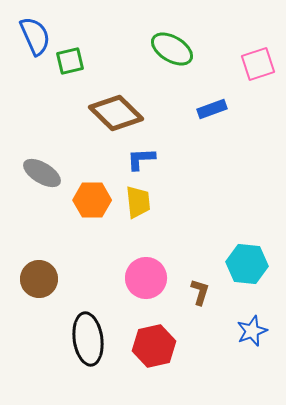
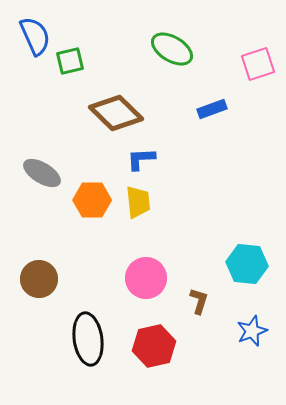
brown L-shape: moved 1 px left, 9 px down
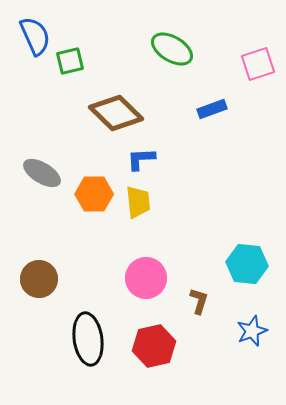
orange hexagon: moved 2 px right, 6 px up
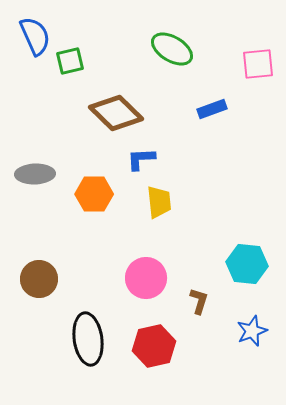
pink square: rotated 12 degrees clockwise
gray ellipse: moved 7 px left, 1 px down; rotated 33 degrees counterclockwise
yellow trapezoid: moved 21 px right
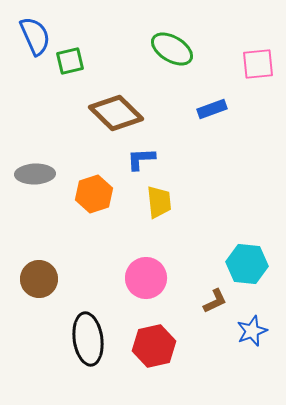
orange hexagon: rotated 18 degrees counterclockwise
brown L-shape: moved 16 px right; rotated 48 degrees clockwise
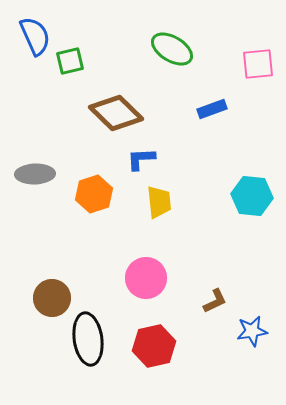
cyan hexagon: moved 5 px right, 68 px up
brown circle: moved 13 px right, 19 px down
blue star: rotated 12 degrees clockwise
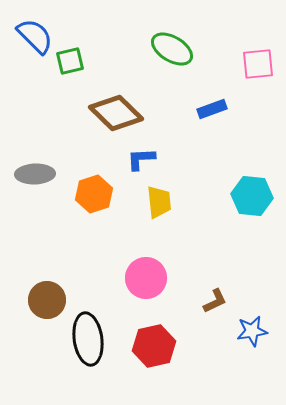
blue semicircle: rotated 21 degrees counterclockwise
brown circle: moved 5 px left, 2 px down
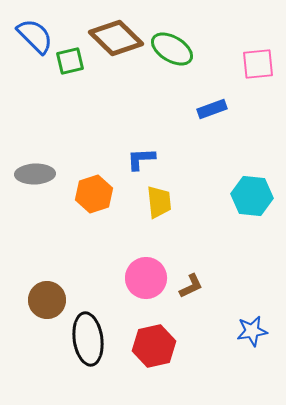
brown diamond: moved 75 px up
brown L-shape: moved 24 px left, 15 px up
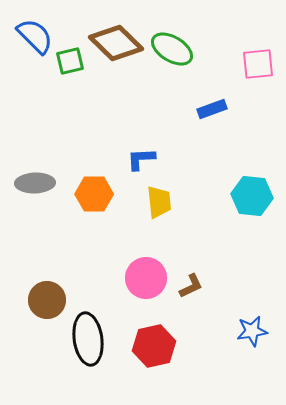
brown diamond: moved 5 px down
gray ellipse: moved 9 px down
orange hexagon: rotated 18 degrees clockwise
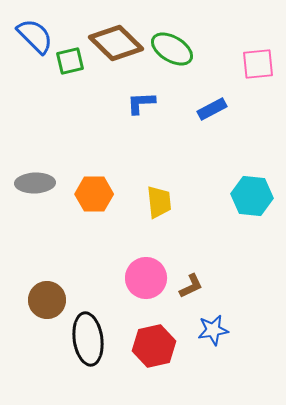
blue rectangle: rotated 8 degrees counterclockwise
blue L-shape: moved 56 px up
blue star: moved 39 px left, 1 px up
